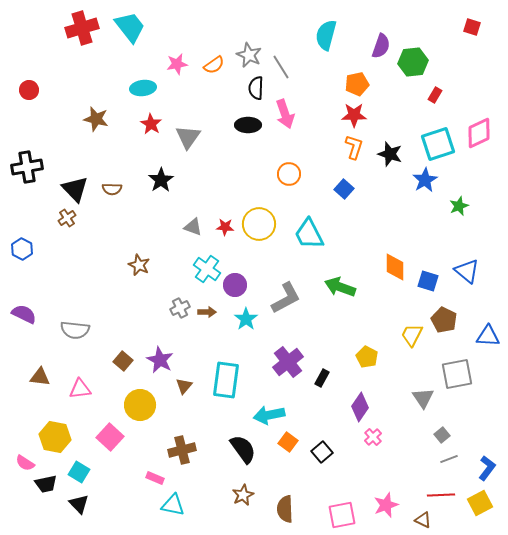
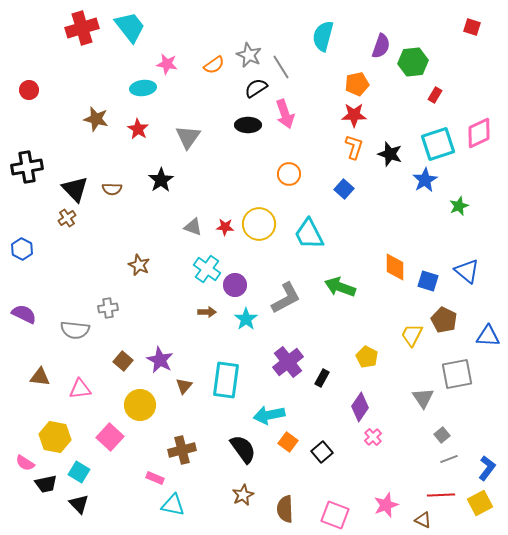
cyan semicircle at (326, 35): moved 3 px left, 1 px down
pink star at (177, 64): moved 10 px left; rotated 20 degrees clockwise
black semicircle at (256, 88): rotated 55 degrees clockwise
red star at (151, 124): moved 13 px left, 5 px down
gray cross at (180, 308): moved 72 px left; rotated 18 degrees clockwise
pink square at (342, 515): moved 7 px left; rotated 32 degrees clockwise
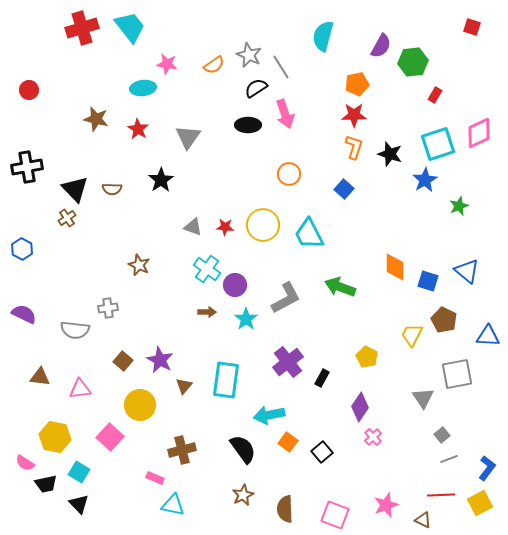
purple semicircle at (381, 46): rotated 10 degrees clockwise
yellow circle at (259, 224): moved 4 px right, 1 px down
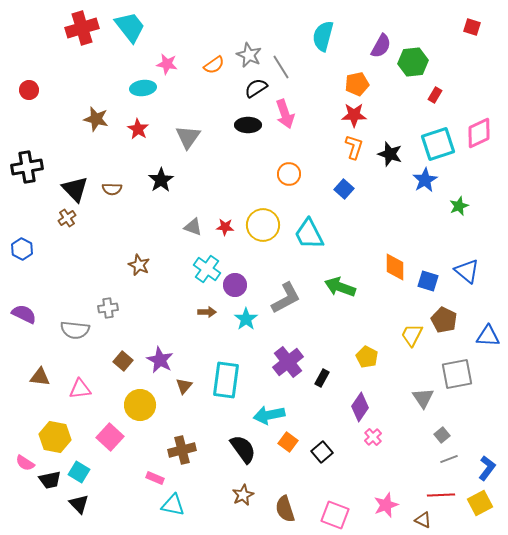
black trapezoid at (46, 484): moved 4 px right, 4 px up
brown semicircle at (285, 509): rotated 16 degrees counterclockwise
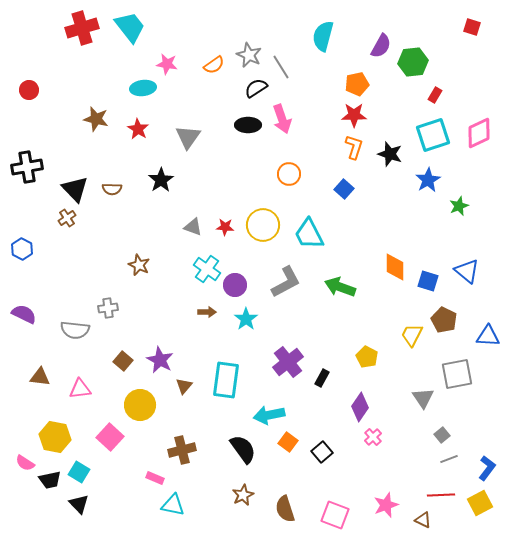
pink arrow at (285, 114): moved 3 px left, 5 px down
cyan square at (438, 144): moved 5 px left, 9 px up
blue star at (425, 180): moved 3 px right
gray L-shape at (286, 298): moved 16 px up
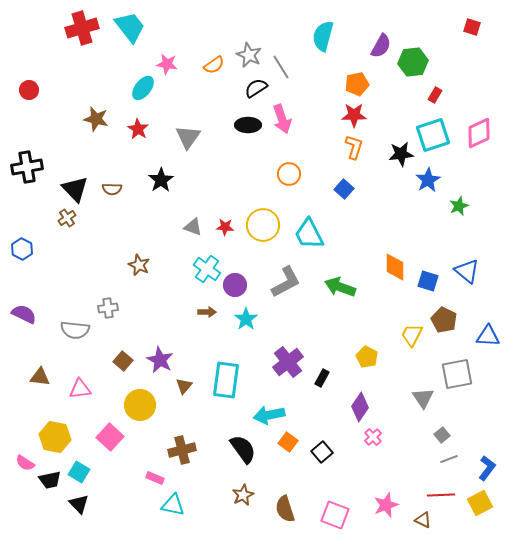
cyan ellipse at (143, 88): rotated 45 degrees counterclockwise
black star at (390, 154): moved 11 px right; rotated 25 degrees counterclockwise
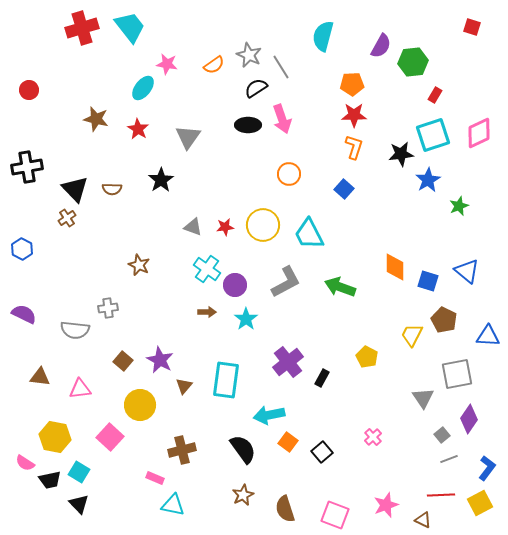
orange pentagon at (357, 84): moved 5 px left; rotated 10 degrees clockwise
red star at (225, 227): rotated 12 degrees counterclockwise
purple diamond at (360, 407): moved 109 px right, 12 px down
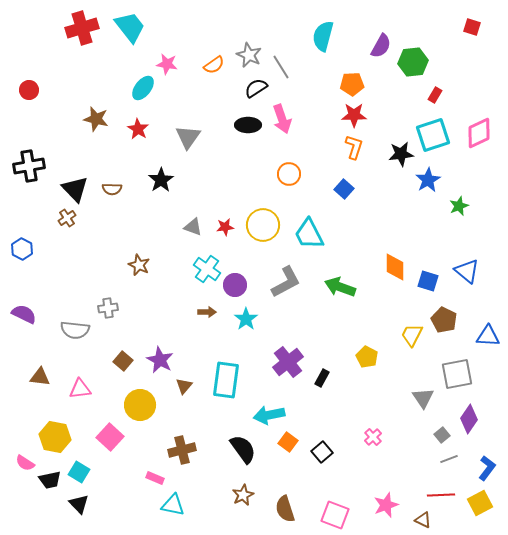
black cross at (27, 167): moved 2 px right, 1 px up
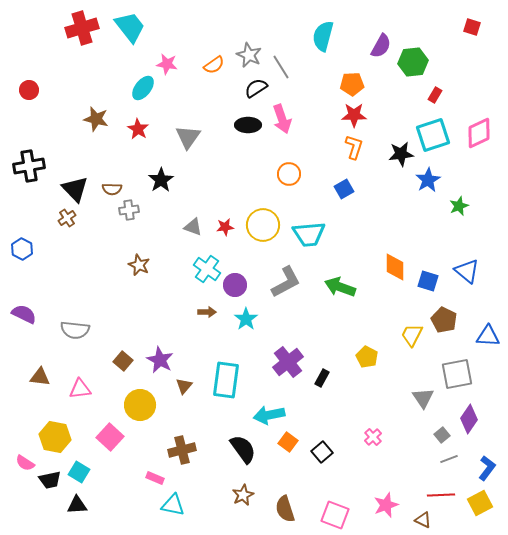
blue square at (344, 189): rotated 18 degrees clockwise
cyan trapezoid at (309, 234): rotated 68 degrees counterclockwise
gray cross at (108, 308): moved 21 px right, 98 px up
black triangle at (79, 504): moved 2 px left, 1 px down; rotated 50 degrees counterclockwise
